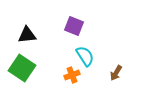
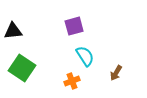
purple square: rotated 36 degrees counterclockwise
black triangle: moved 14 px left, 4 px up
orange cross: moved 6 px down
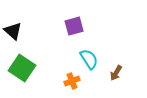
black triangle: rotated 48 degrees clockwise
cyan semicircle: moved 4 px right, 3 px down
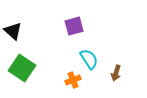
brown arrow: rotated 14 degrees counterclockwise
orange cross: moved 1 px right, 1 px up
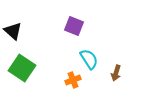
purple square: rotated 36 degrees clockwise
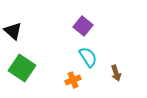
purple square: moved 9 px right; rotated 18 degrees clockwise
cyan semicircle: moved 1 px left, 2 px up
brown arrow: rotated 35 degrees counterclockwise
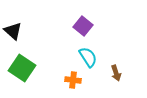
orange cross: rotated 28 degrees clockwise
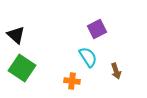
purple square: moved 14 px right, 3 px down; rotated 24 degrees clockwise
black triangle: moved 3 px right, 4 px down
brown arrow: moved 2 px up
orange cross: moved 1 px left, 1 px down
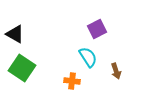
black triangle: moved 1 px left, 1 px up; rotated 12 degrees counterclockwise
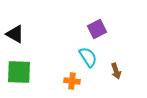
green square: moved 3 px left, 4 px down; rotated 32 degrees counterclockwise
